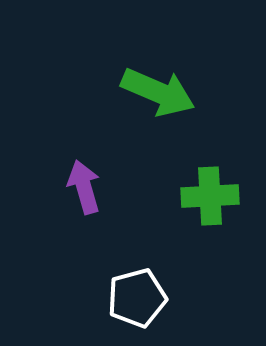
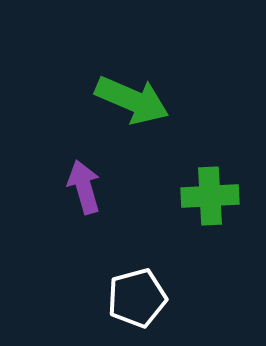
green arrow: moved 26 px left, 8 px down
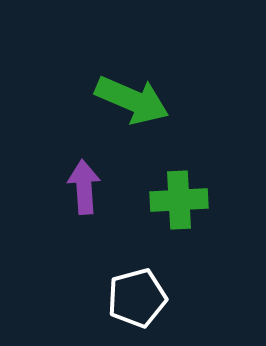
purple arrow: rotated 12 degrees clockwise
green cross: moved 31 px left, 4 px down
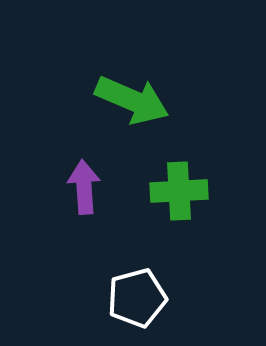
green cross: moved 9 px up
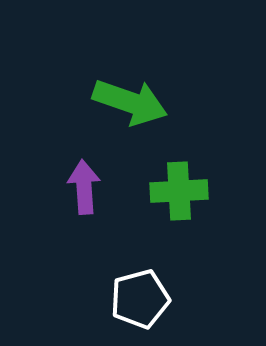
green arrow: moved 2 px left, 2 px down; rotated 4 degrees counterclockwise
white pentagon: moved 3 px right, 1 px down
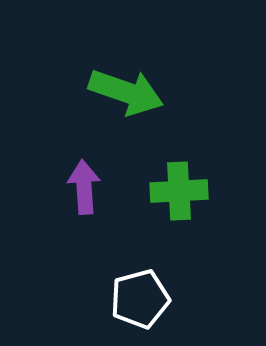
green arrow: moved 4 px left, 10 px up
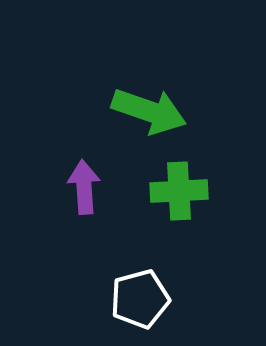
green arrow: moved 23 px right, 19 px down
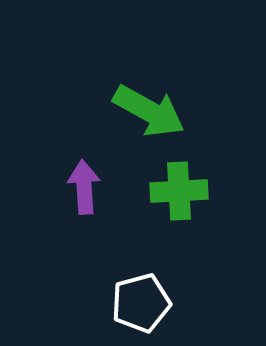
green arrow: rotated 10 degrees clockwise
white pentagon: moved 1 px right, 4 px down
